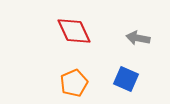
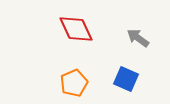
red diamond: moved 2 px right, 2 px up
gray arrow: rotated 25 degrees clockwise
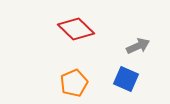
red diamond: rotated 21 degrees counterclockwise
gray arrow: moved 8 px down; rotated 120 degrees clockwise
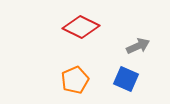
red diamond: moved 5 px right, 2 px up; rotated 18 degrees counterclockwise
orange pentagon: moved 1 px right, 3 px up
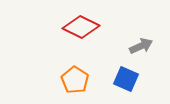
gray arrow: moved 3 px right
orange pentagon: rotated 16 degrees counterclockwise
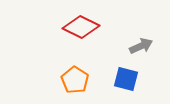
blue square: rotated 10 degrees counterclockwise
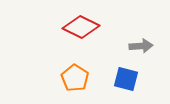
gray arrow: rotated 20 degrees clockwise
orange pentagon: moved 2 px up
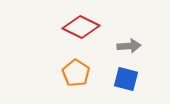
gray arrow: moved 12 px left
orange pentagon: moved 1 px right, 5 px up
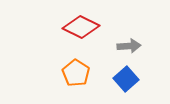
blue square: rotated 35 degrees clockwise
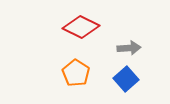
gray arrow: moved 2 px down
